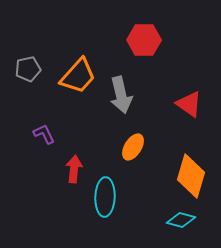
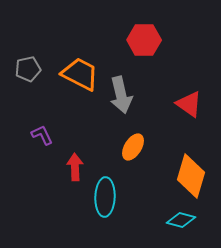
orange trapezoid: moved 2 px right, 2 px up; rotated 105 degrees counterclockwise
purple L-shape: moved 2 px left, 1 px down
red arrow: moved 1 px right, 2 px up; rotated 8 degrees counterclockwise
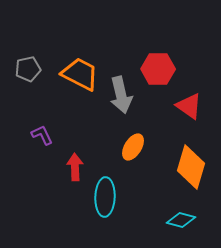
red hexagon: moved 14 px right, 29 px down
red triangle: moved 2 px down
orange diamond: moved 9 px up
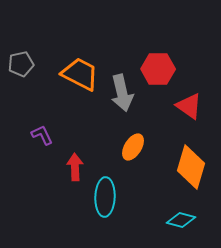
gray pentagon: moved 7 px left, 5 px up
gray arrow: moved 1 px right, 2 px up
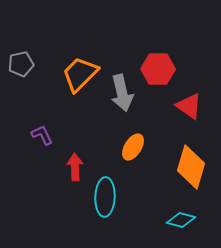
orange trapezoid: rotated 72 degrees counterclockwise
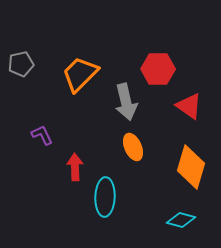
gray arrow: moved 4 px right, 9 px down
orange ellipse: rotated 56 degrees counterclockwise
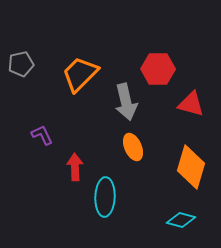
red triangle: moved 2 px right, 2 px up; rotated 20 degrees counterclockwise
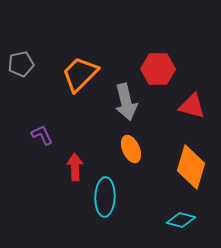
red triangle: moved 1 px right, 2 px down
orange ellipse: moved 2 px left, 2 px down
